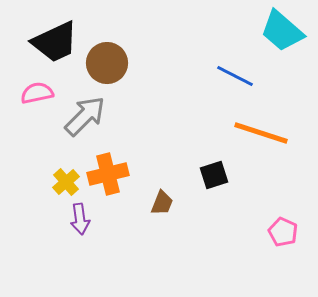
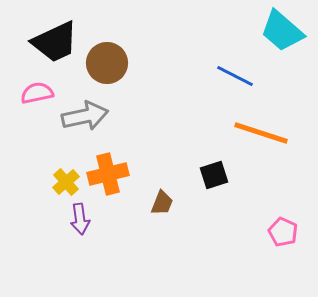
gray arrow: rotated 33 degrees clockwise
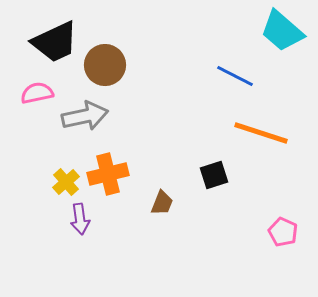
brown circle: moved 2 px left, 2 px down
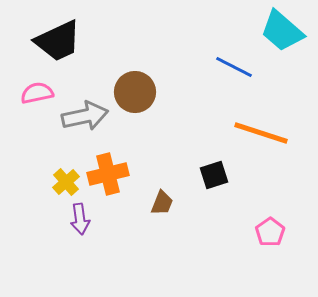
black trapezoid: moved 3 px right, 1 px up
brown circle: moved 30 px right, 27 px down
blue line: moved 1 px left, 9 px up
pink pentagon: moved 13 px left; rotated 12 degrees clockwise
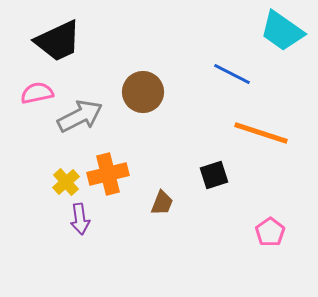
cyan trapezoid: rotated 6 degrees counterclockwise
blue line: moved 2 px left, 7 px down
brown circle: moved 8 px right
gray arrow: moved 5 px left; rotated 15 degrees counterclockwise
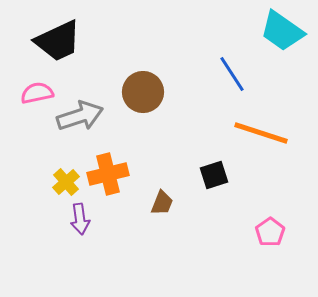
blue line: rotated 30 degrees clockwise
gray arrow: rotated 9 degrees clockwise
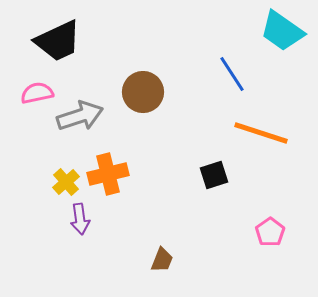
brown trapezoid: moved 57 px down
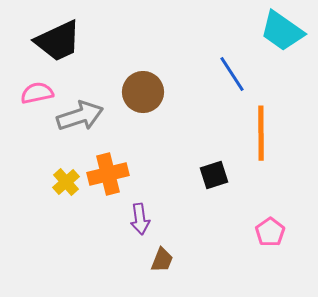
orange line: rotated 72 degrees clockwise
purple arrow: moved 60 px right
